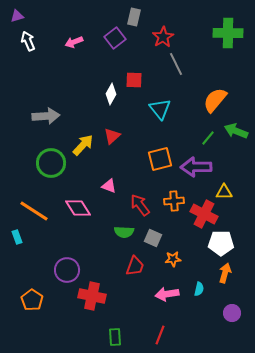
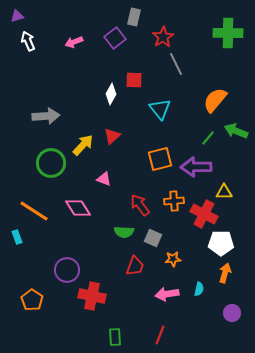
pink triangle at (109, 186): moved 5 px left, 7 px up
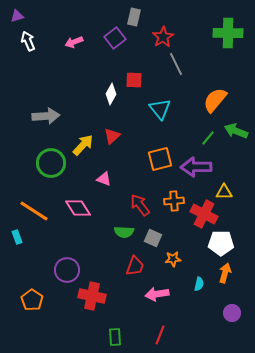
cyan semicircle at (199, 289): moved 5 px up
pink arrow at (167, 294): moved 10 px left
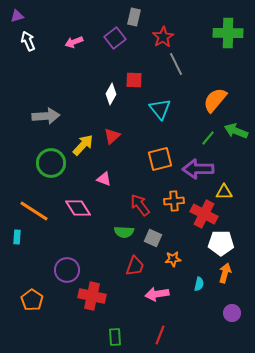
purple arrow at (196, 167): moved 2 px right, 2 px down
cyan rectangle at (17, 237): rotated 24 degrees clockwise
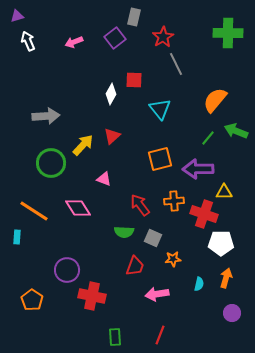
red cross at (204, 214): rotated 8 degrees counterclockwise
orange arrow at (225, 273): moved 1 px right, 5 px down
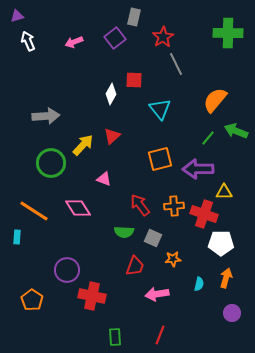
orange cross at (174, 201): moved 5 px down
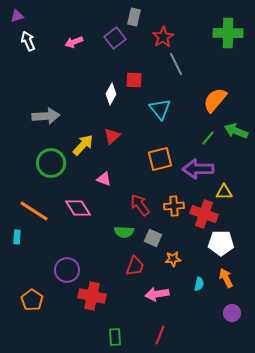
orange arrow at (226, 278): rotated 42 degrees counterclockwise
